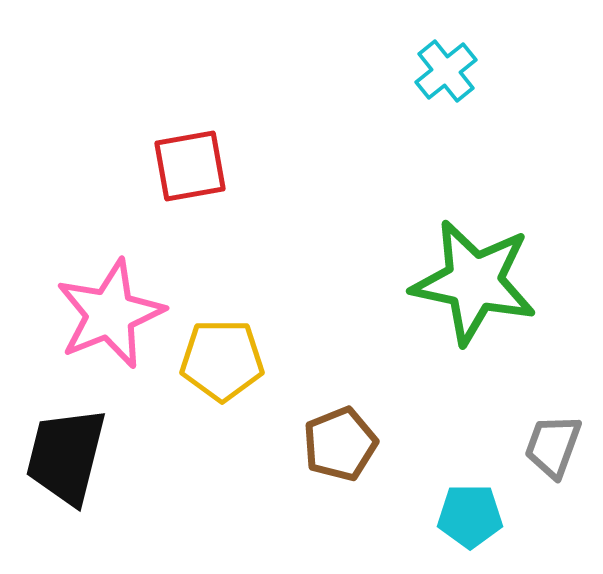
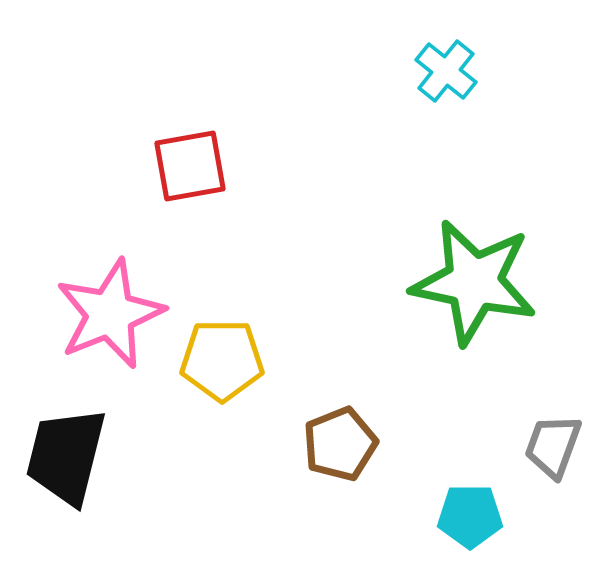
cyan cross: rotated 12 degrees counterclockwise
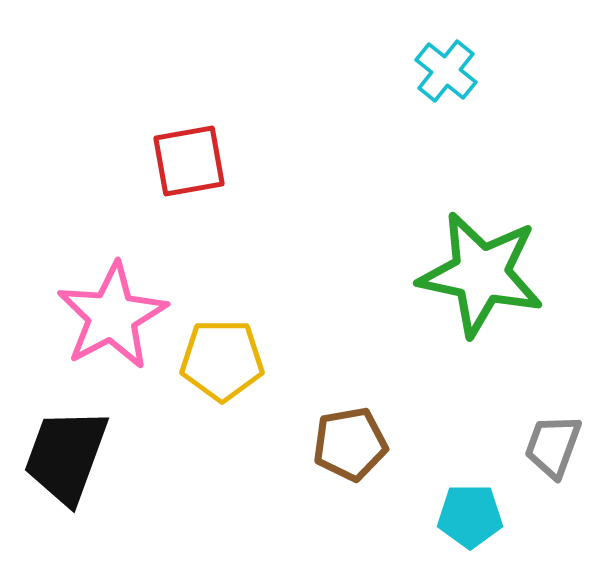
red square: moved 1 px left, 5 px up
green star: moved 7 px right, 8 px up
pink star: moved 2 px right, 2 px down; rotated 6 degrees counterclockwise
brown pentagon: moved 10 px right; rotated 12 degrees clockwise
black trapezoid: rotated 6 degrees clockwise
